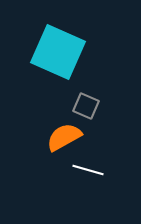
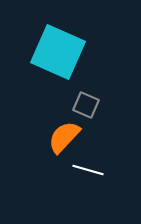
gray square: moved 1 px up
orange semicircle: rotated 18 degrees counterclockwise
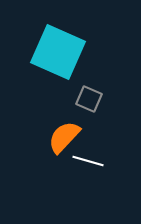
gray square: moved 3 px right, 6 px up
white line: moved 9 px up
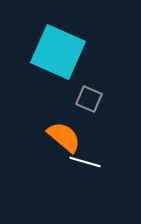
orange semicircle: rotated 87 degrees clockwise
white line: moved 3 px left, 1 px down
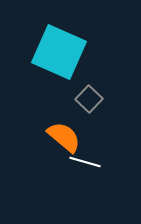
cyan square: moved 1 px right
gray square: rotated 20 degrees clockwise
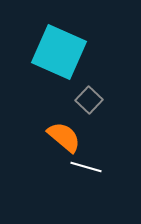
gray square: moved 1 px down
white line: moved 1 px right, 5 px down
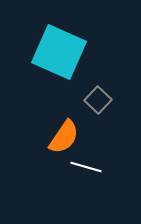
gray square: moved 9 px right
orange semicircle: rotated 84 degrees clockwise
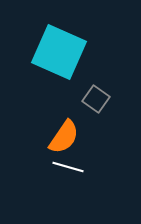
gray square: moved 2 px left, 1 px up; rotated 8 degrees counterclockwise
white line: moved 18 px left
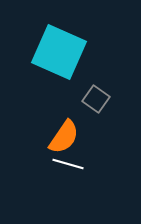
white line: moved 3 px up
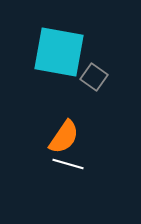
cyan square: rotated 14 degrees counterclockwise
gray square: moved 2 px left, 22 px up
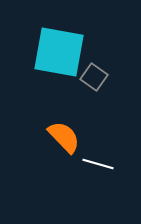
orange semicircle: rotated 78 degrees counterclockwise
white line: moved 30 px right
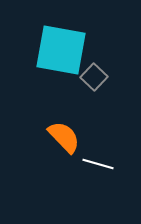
cyan square: moved 2 px right, 2 px up
gray square: rotated 8 degrees clockwise
